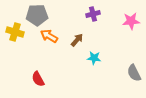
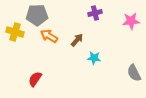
purple cross: moved 2 px right, 1 px up
red semicircle: moved 3 px left; rotated 63 degrees clockwise
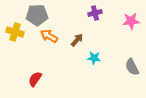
gray semicircle: moved 2 px left, 6 px up
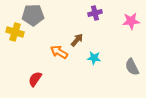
gray pentagon: moved 4 px left
orange arrow: moved 10 px right, 16 px down
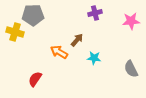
gray semicircle: moved 1 px left, 2 px down
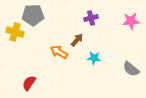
purple cross: moved 4 px left, 5 px down
gray semicircle: rotated 24 degrees counterclockwise
red semicircle: moved 6 px left, 4 px down
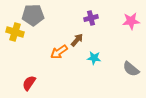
orange arrow: rotated 66 degrees counterclockwise
